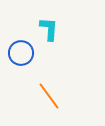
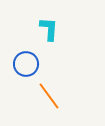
blue circle: moved 5 px right, 11 px down
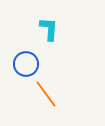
orange line: moved 3 px left, 2 px up
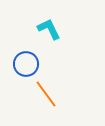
cyan L-shape: rotated 30 degrees counterclockwise
